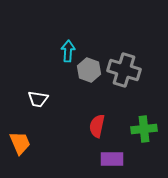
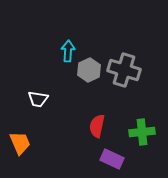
gray hexagon: rotated 15 degrees clockwise
green cross: moved 2 px left, 3 px down
purple rectangle: rotated 25 degrees clockwise
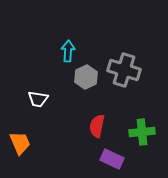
gray hexagon: moved 3 px left, 7 px down
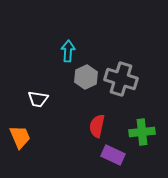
gray cross: moved 3 px left, 9 px down
orange trapezoid: moved 6 px up
purple rectangle: moved 1 px right, 4 px up
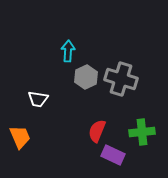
red semicircle: moved 5 px down; rotated 10 degrees clockwise
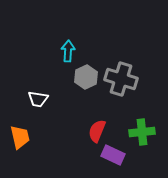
orange trapezoid: rotated 10 degrees clockwise
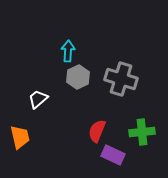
gray hexagon: moved 8 px left
white trapezoid: rotated 130 degrees clockwise
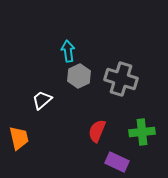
cyan arrow: rotated 10 degrees counterclockwise
gray hexagon: moved 1 px right, 1 px up
white trapezoid: moved 4 px right, 1 px down
orange trapezoid: moved 1 px left, 1 px down
purple rectangle: moved 4 px right, 7 px down
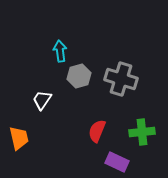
cyan arrow: moved 8 px left
gray hexagon: rotated 10 degrees clockwise
white trapezoid: rotated 15 degrees counterclockwise
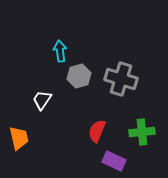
purple rectangle: moved 3 px left, 1 px up
